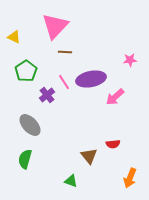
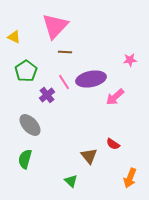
red semicircle: rotated 40 degrees clockwise
green triangle: rotated 24 degrees clockwise
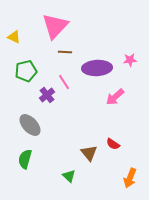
green pentagon: rotated 20 degrees clockwise
purple ellipse: moved 6 px right, 11 px up; rotated 8 degrees clockwise
brown triangle: moved 3 px up
green triangle: moved 2 px left, 5 px up
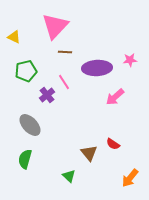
orange arrow: rotated 18 degrees clockwise
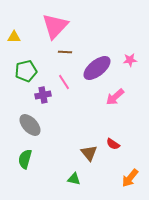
yellow triangle: rotated 24 degrees counterclockwise
purple ellipse: rotated 36 degrees counterclockwise
purple cross: moved 4 px left; rotated 28 degrees clockwise
green triangle: moved 5 px right, 3 px down; rotated 32 degrees counterclockwise
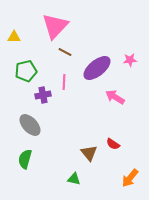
brown line: rotated 24 degrees clockwise
pink line: rotated 35 degrees clockwise
pink arrow: rotated 72 degrees clockwise
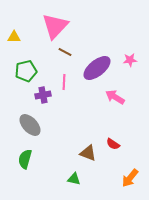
brown triangle: moved 1 px left; rotated 30 degrees counterclockwise
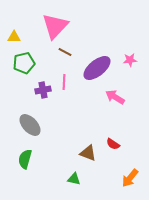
green pentagon: moved 2 px left, 8 px up
purple cross: moved 5 px up
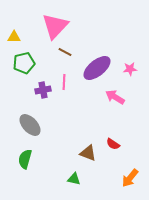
pink star: moved 9 px down
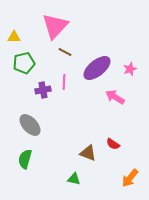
pink star: rotated 16 degrees counterclockwise
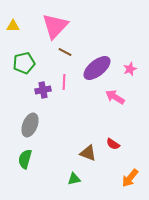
yellow triangle: moved 1 px left, 11 px up
gray ellipse: rotated 65 degrees clockwise
green triangle: rotated 24 degrees counterclockwise
